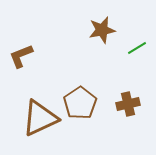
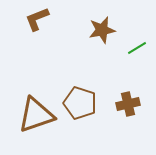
brown L-shape: moved 16 px right, 37 px up
brown pentagon: rotated 20 degrees counterclockwise
brown triangle: moved 4 px left, 3 px up; rotated 6 degrees clockwise
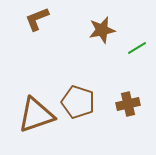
brown pentagon: moved 2 px left, 1 px up
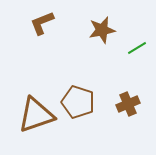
brown L-shape: moved 5 px right, 4 px down
brown cross: rotated 10 degrees counterclockwise
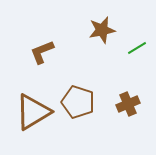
brown L-shape: moved 29 px down
brown triangle: moved 3 px left, 3 px up; rotated 12 degrees counterclockwise
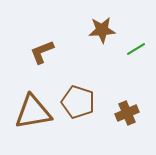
brown star: rotated 8 degrees clockwise
green line: moved 1 px left, 1 px down
brown cross: moved 1 px left, 9 px down
brown triangle: rotated 21 degrees clockwise
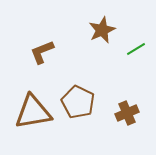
brown star: rotated 20 degrees counterclockwise
brown pentagon: rotated 8 degrees clockwise
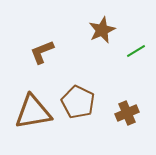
green line: moved 2 px down
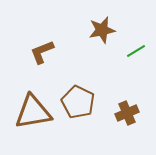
brown star: rotated 12 degrees clockwise
